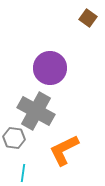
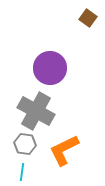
gray hexagon: moved 11 px right, 6 px down
cyan line: moved 1 px left, 1 px up
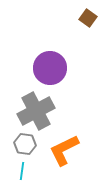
gray cross: rotated 33 degrees clockwise
cyan line: moved 1 px up
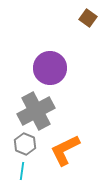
gray hexagon: rotated 15 degrees clockwise
orange L-shape: moved 1 px right
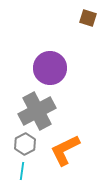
brown square: rotated 18 degrees counterclockwise
gray cross: moved 1 px right
gray hexagon: rotated 10 degrees clockwise
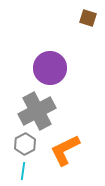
cyan line: moved 1 px right
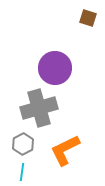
purple circle: moved 5 px right
gray cross: moved 2 px right, 3 px up; rotated 12 degrees clockwise
gray hexagon: moved 2 px left
cyan line: moved 1 px left, 1 px down
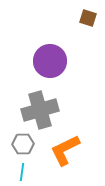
purple circle: moved 5 px left, 7 px up
gray cross: moved 1 px right, 2 px down
gray hexagon: rotated 25 degrees clockwise
